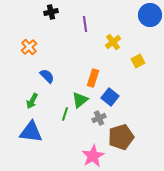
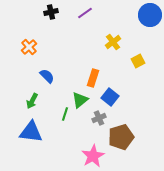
purple line: moved 11 px up; rotated 63 degrees clockwise
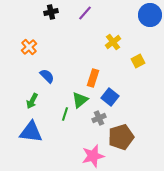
purple line: rotated 14 degrees counterclockwise
pink star: rotated 15 degrees clockwise
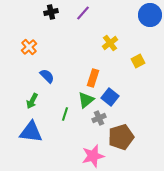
purple line: moved 2 px left
yellow cross: moved 3 px left, 1 px down
green triangle: moved 6 px right
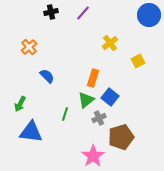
blue circle: moved 1 px left
green arrow: moved 12 px left, 3 px down
pink star: rotated 20 degrees counterclockwise
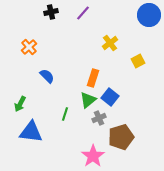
green triangle: moved 2 px right
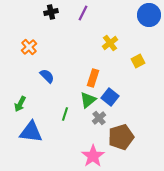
purple line: rotated 14 degrees counterclockwise
gray cross: rotated 16 degrees counterclockwise
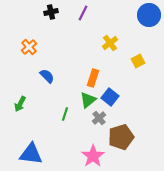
blue triangle: moved 22 px down
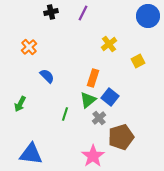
blue circle: moved 1 px left, 1 px down
yellow cross: moved 1 px left, 1 px down
